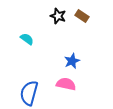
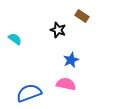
black star: moved 14 px down
cyan semicircle: moved 12 px left
blue star: moved 1 px left, 1 px up
blue semicircle: rotated 55 degrees clockwise
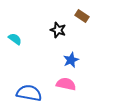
blue semicircle: rotated 30 degrees clockwise
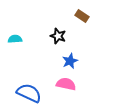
black star: moved 6 px down
cyan semicircle: rotated 40 degrees counterclockwise
blue star: moved 1 px left, 1 px down
blue semicircle: rotated 15 degrees clockwise
